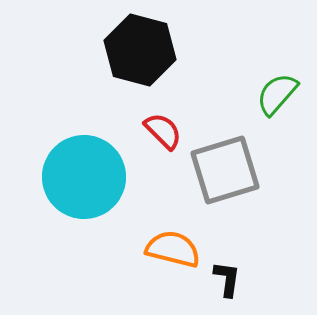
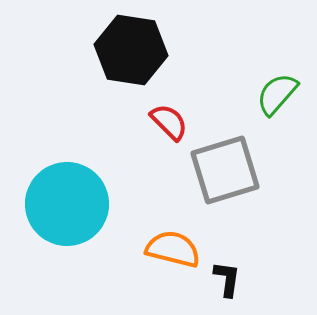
black hexagon: moved 9 px left; rotated 6 degrees counterclockwise
red semicircle: moved 6 px right, 9 px up
cyan circle: moved 17 px left, 27 px down
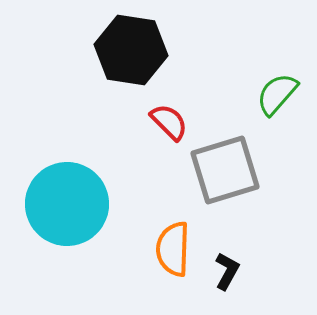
orange semicircle: rotated 102 degrees counterclockwise
black L-shape: moved 8 px up; rotated 21 degrees clockwise
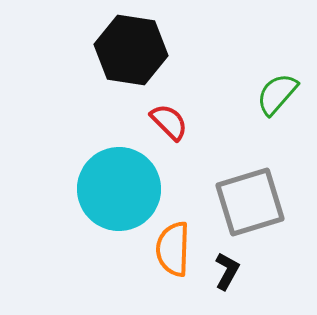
gray square: moved 25 px right, 32 px down
cyan circle: moved 52 px right, 15 px up
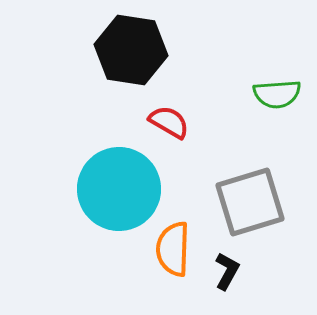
green semicircle: rotated 135 degrees counterclockwise
red semicircle: rotated 15 degrees counterclockwise
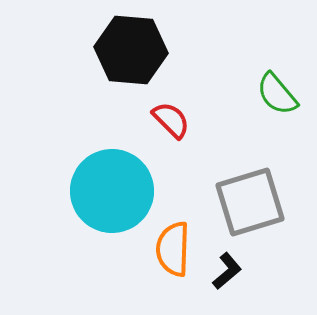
black hexagon: rotated 4 degrees counterclockwise
green semicircle: rotated 54 degrees clockwise
red semicircle: moved 2 px right, 2 px up; rotated 15 degrees clockwise
cyan circle: moved 7 px left, 2 px down
black L-shape: rotated 21 degrees clockwise
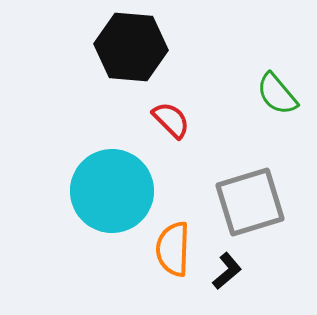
black hexagon: moved 3 px up
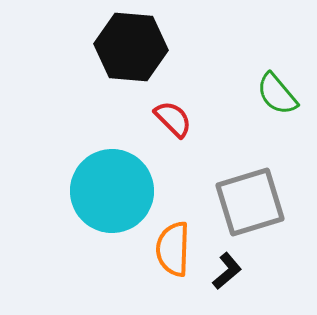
red semicircle: moved 2 px right, 1 px up
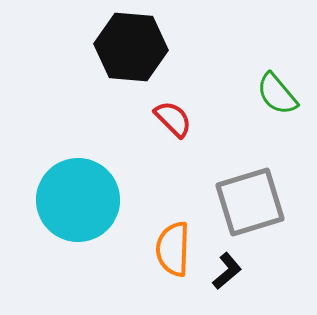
cyan circle: moved 34 px left, 9 px down
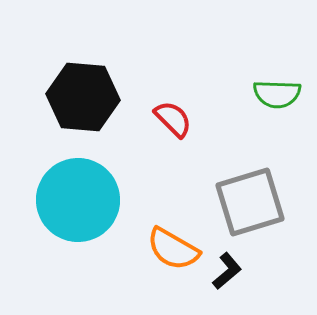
black hexagon: moved 48 px left, 50 px down
green semicircle: rotated 48 degrees counterclockwise
orange semicircle: rotated 62 degrees counterclockwise
